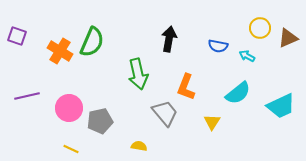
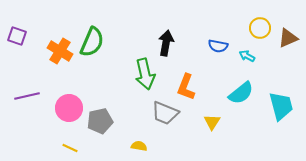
black arrow: moved 3 px left, 4 px down
green arrow: moved 7 px right
cyan semicircle: moved 3 px right
cyan trapezoid: rotated 80 degrees counterclockwise
gray trapezoid: rotated 152 degrees clockwise
yellow line: moved 1 px left, 1 px up
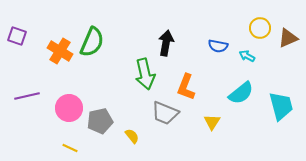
yellow semicircle: moved 7 px left, 10 px up; rotated 42 degrees clockwise
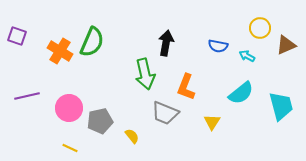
brown triangle: moved 2 px left, 7 px down
